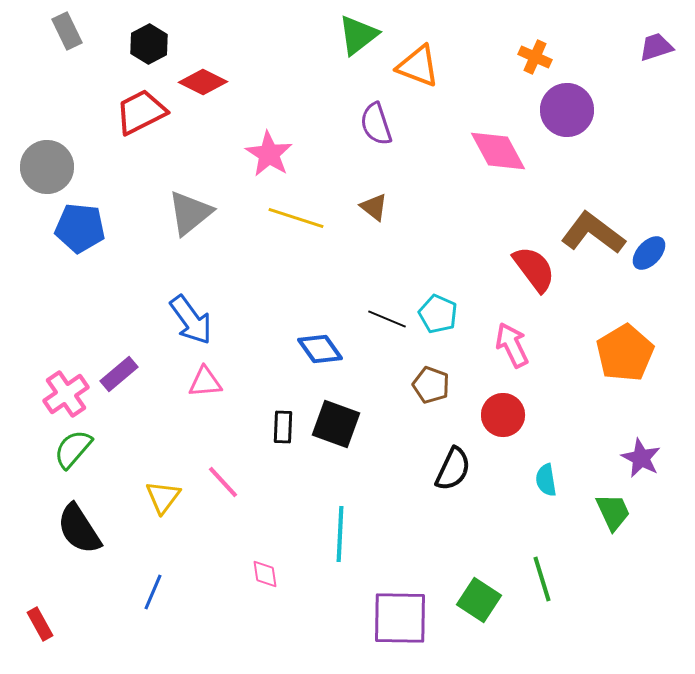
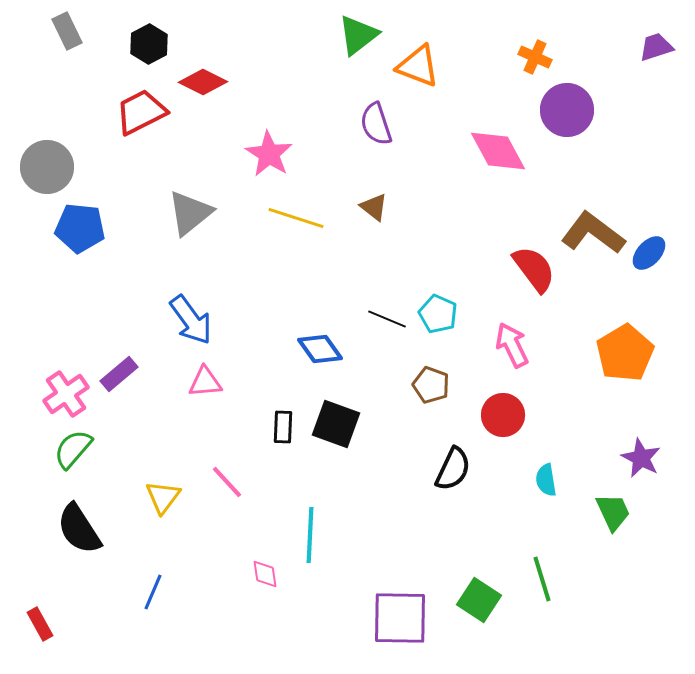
pink line at (223, 482): moved 4 px right
cyan line at (340, 534): moved 30 px left, 1 px down
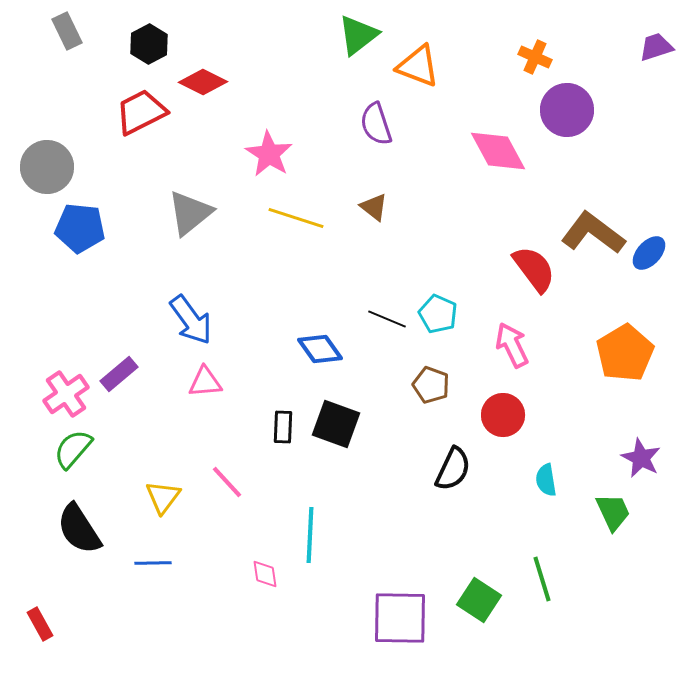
blue line at (153, 592): moved 29 px up; rotated 66 degrees clockwise
